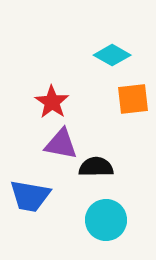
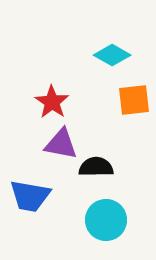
orange square: moved 1 px right, 1 px down
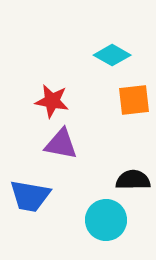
red star: moved 1 px up; rotated 24 degrees counterclockwise
black semicircle: moved 37 px right, 13 px down
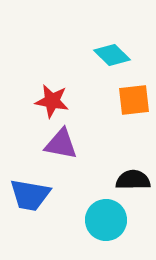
cyan diamond: rotated 15 degrees clockwise
blue trapezoid: moved 1 px up
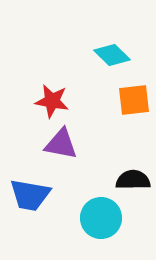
cyan circle: moved 5 px left, 2 px up
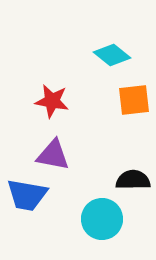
cyan diamond: rotated 6 degrees counterclockwise
purple triangle: moved 8 px left, 11 px down
blue trapezoid: moved 3 px left
cyan circle: moved 1 px right, 1 px down
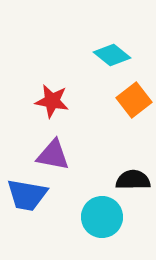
orange square: rotated 32 degrees counterclockwise
cyan circle: moved 2 px up
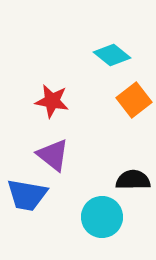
purple triangle: rotated 27 degrees clockwise
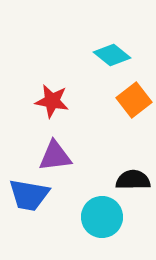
purple triangle: moved 2 px right, 1 px down; rotated 45 degrees counterclockwise
blue trapezoid: moved 2 px right
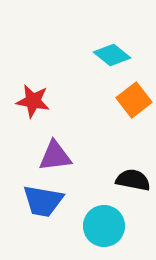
red star: moved 19 px left
black semicircle: rotated 12 degrees clockwise
blue trapezoid: moved 14 px right, 6 px down
cyan circle: moved 2 px right, 9 px down
